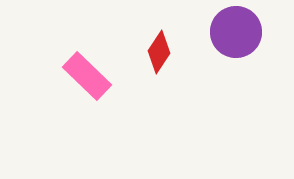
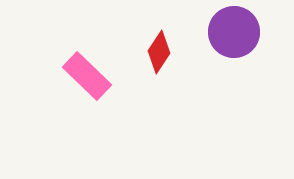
purple circle: moved 2 px left
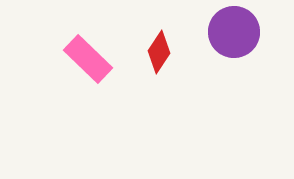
pink rectangle: moved 1 px right, 17 px up
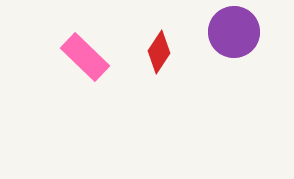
pink rectangle: moved 3 px left, 2 px up
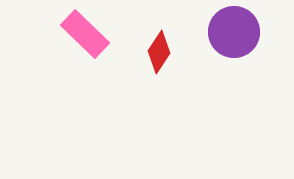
pink rectangle: moved 23 px up
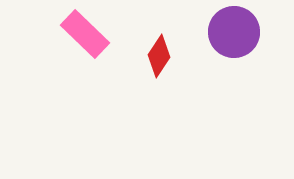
red diamond: moved 4 px down
